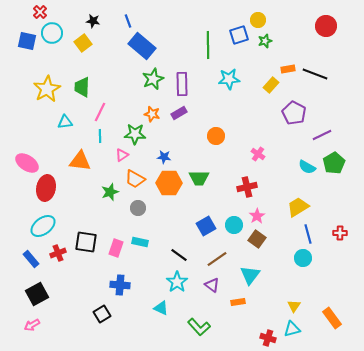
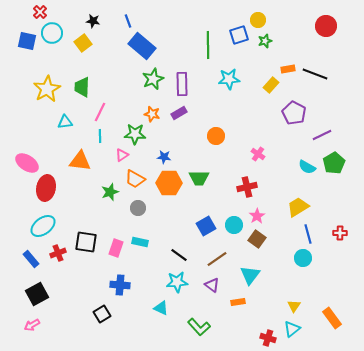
cyan star at (177, 282): rotated 30 degrees clockwise
cyan triangle at (292, 329): rotated 24 degrees counterclockwise
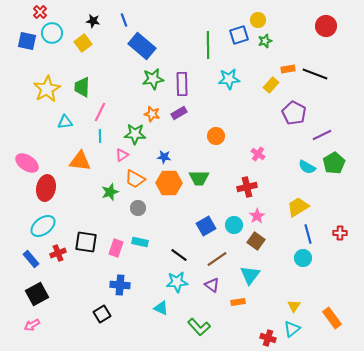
blue line at (128, 21): moved 4 px left, 1 px up
green star at (153, 79): rotated 15 degrees clockwise
brown square at (257, 239): moved 1 px left, 2 px down
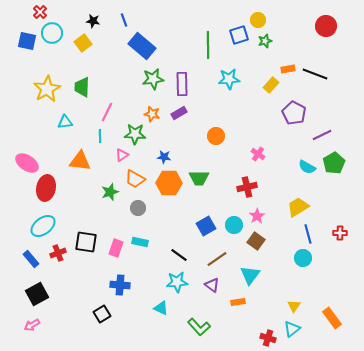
pink line at (100, 112): moved 7 px right
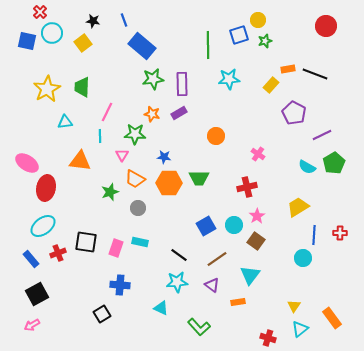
pink triangle at (122, 155): rotated 24 degrees counterclockwise
blue line at (308, 234): moved 6 px right, 1 px down; rotated 18 degrees clockwise
cyan triangle at (292, 329): moved 8 px right
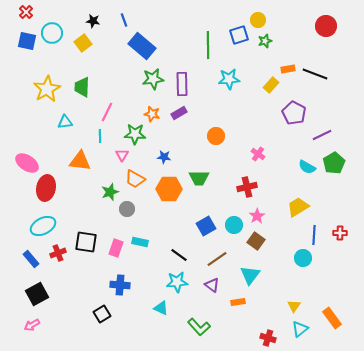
red cross at (40, 12): moved 14 px left
orange hexagon at (169, 183): moved 6 px down
gray circle at (138, 208): moved 11 px left, 1 px down
cyan ellipse at (43, 226): rotated 10 degrees clockwise
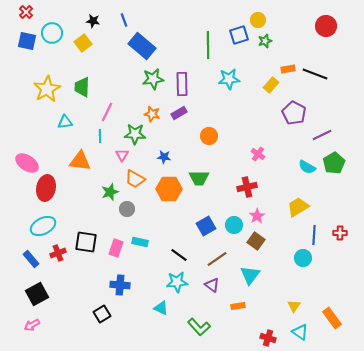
orange circle at (216, 136): moved 7 px left
orange rectangle at (238, 302): moved 4 px down
cyan triangle at (300, 329): moved 3 px down; rotated 48 degrees counterclockwise
